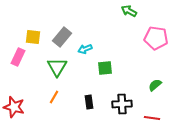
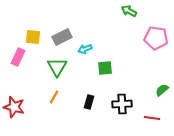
gray rectangle: rotated 24 degrees clockwise
green semicircle: moved 7 px right, 5 px down
black rectangle: rotated 24 degrees clockwise
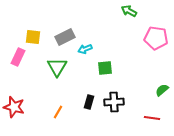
gray rectangle: moved 3 px right
orange line: moved 4 px right, 15 px down
black cross: moved 8 px left, 2 px up
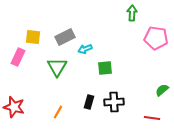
green arrow: moved 3 px right, 2 px down; rotated 63 degrees clockwise
